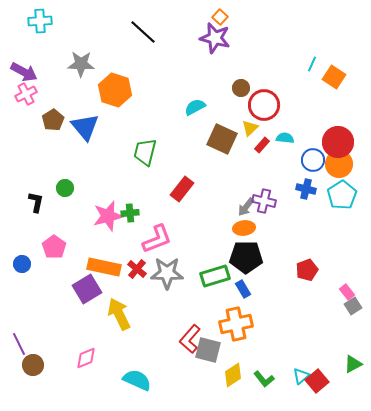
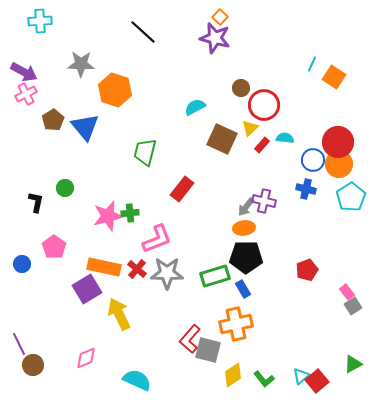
cyan pentagon at (342, 195): moved 9 px right, 2 px down
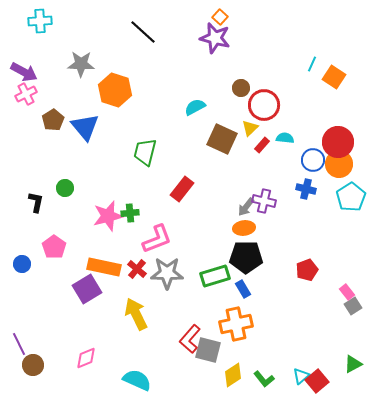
yellow arrow at (119, 314): moved 17 px right
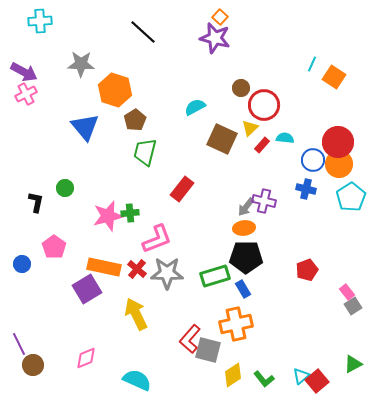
brown pentagon at (53, 120): moved 82 px right
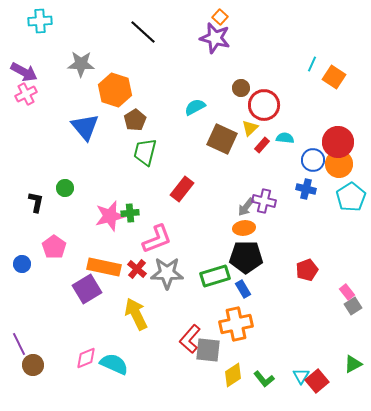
pink star at (108, 216): moved 2 px right
gray square at (208, 350): rotated 8 degrees counterclockwise
cyan triangle at (301, 376): rotated 18 degrees counterclockwise
cyan semicircle at (137, 380): moved 23 px left, 16 px up
